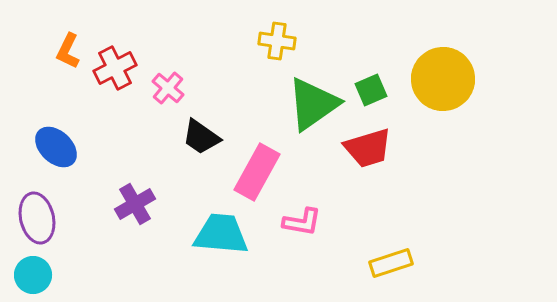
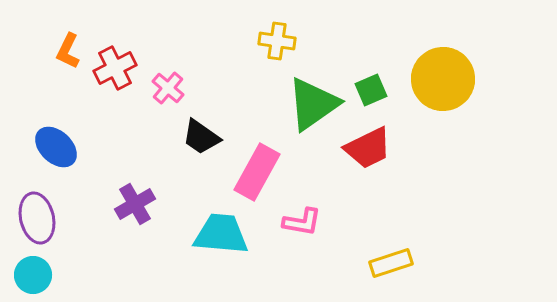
red trapezoid: rotated 9 degrees counterclockwise
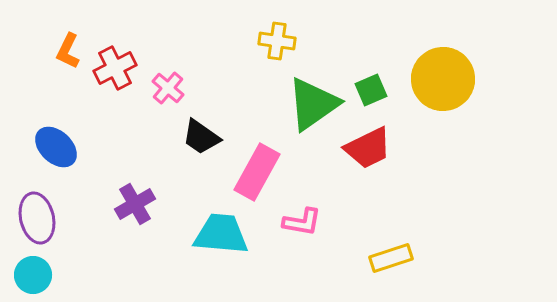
yellow rectangle: moved 5 px up
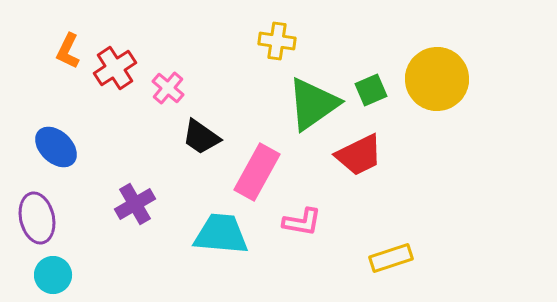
red cross: rotated 6 degrees counterclockwise
yellow circle: moved 6 px left
red trapezoid: moved 9 px left, 7 px down
cyan circle: moved 20 px right
